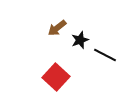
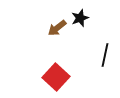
black star: moved 22 px up
black line: rotated 75 degrees clockwise
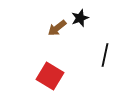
red square: moved 6 px left, 1 px up; rotated 12 degrees counterclockwise
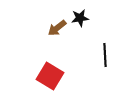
black star: rotated 12 degrees clockwise
black line: rotated 15 degrees counterclockwise
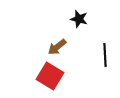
black star: moved 1 px left, 1 px down; rotated 24 degrees clockwise
brown arrow: moved 19 px down
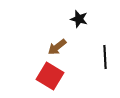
black line: moved 2 px down
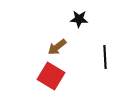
black star: rotated 12 degrees counterclockwise
red square: moved 1 px right
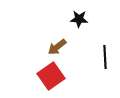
red square: rotated 24 degrees clockwise
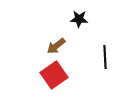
brown arrow: moved 1 px left, 1 px up
red square: moved 3 px right, 1 px up
